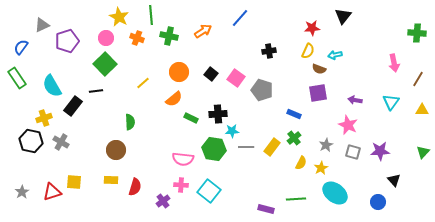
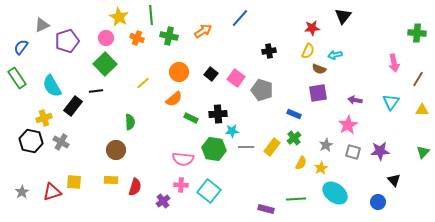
pink star at (348, 125): rotated 18 degrees clockwise
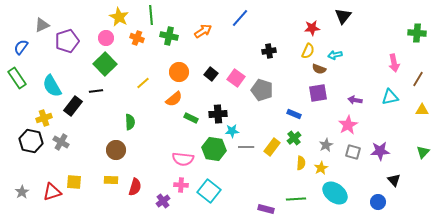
cyan triangle at (391, 102): moved 1 px left, 5 px up; rotated 42 degrees clockwise
yellow semicircle at (301, 163): rotated 24 degrees counterclockwise
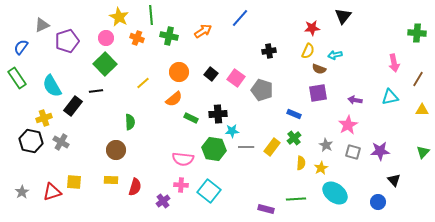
gray star at (326, 145): rotated 16 degrees counterclockwise
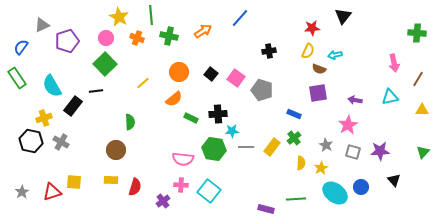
blue circle at (378, 202): moved 17 px left, 15 px up
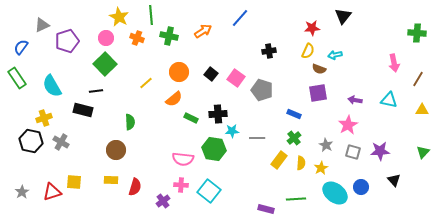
yellow line at (143, 83): moved 3 px right
cyan triangle at (390, 97): moved 1 px left, 3 px down; rotated 24 degrees clockwise
black rectangle at (73, 106): moved 10 px right, 4 px down; rotated 66 degrees clockwise
gray line at (246, 147): moved 11 px right, 9 px up
yellow rectangle at (272, 147): moved 7 px right, 13 px down
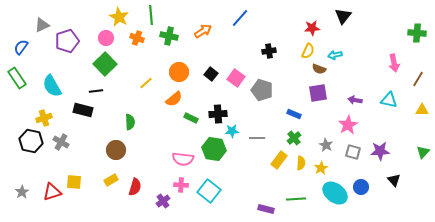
yellow rectangle at (111, 180): rotated 32 degrees counterclockwise
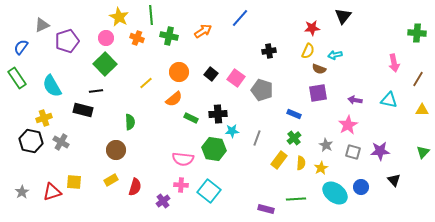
gray line at (257, 138): rotated 70 degrees counterclockwise
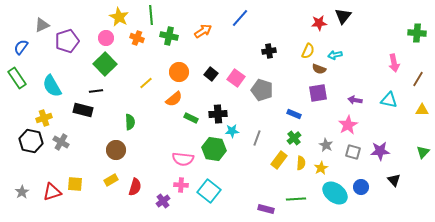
red star at (312, 28): moved 7 px right, 5 px up
yellow square at (74, 182): moved 1 px right, 2 px down
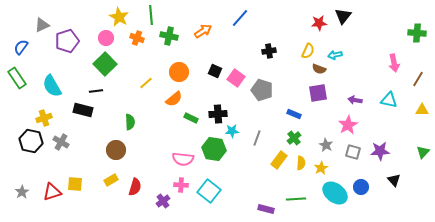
black square at (211, 74): moved 4 px right, 3 px up; rotated 16 degrees counterclockwise
